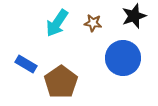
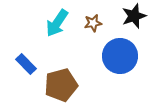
brown star: rotated 18 degrees counterclockwise
blue circle: moved 3 px left, 2 px up
blue rectangle: rotated 15 degrees clockwise
brown pentagon: moved 3 px down; rotated 20 degrees clockwise
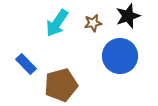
black star: moved 6 px left
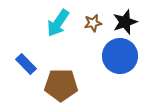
black star: moved 3 px left, 6 px down
cyan arrow: moved 1 px right
brown pentagon: rotated 16 degrees clockwise
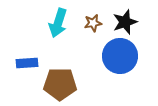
cyan arrow: rotated 16 degrees counterclockwise
blue rectangle: moved 1 px right, 1 px up; rotated 50 degrees counterclockwise
brown pentagon: moved 1 px left, 1 px up
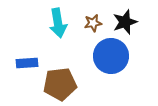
cyan arrow: rotated 28 degrees counterclockwise
blue circle: moved 9 px left
brown pentagon: rotated 8 degrees counterclockwise
